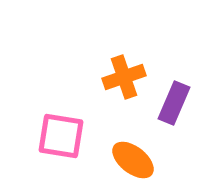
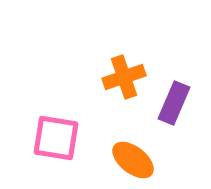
pink square: moved 5 px left, 2 px down
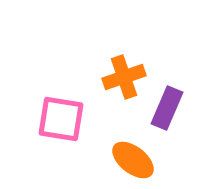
purple rectangle: moved 7 px left, 5 px down
pink square: moved 5 px right, 19 px up
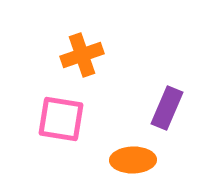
orange cross: moved 42 px left, 22 px up
orange ellipse: rotated 39 degrees counterclockwise
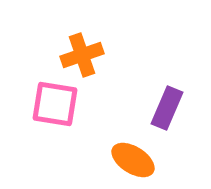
pink square: moved 6 px left, 15 px up
orange ellipse: rotated 33 degrees clockwise
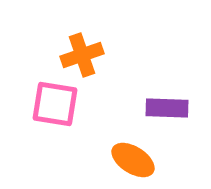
purple rectangle: rotated 69 degrees clockwise
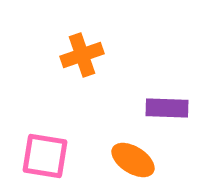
pink square: moved 10 px left, 52 px down
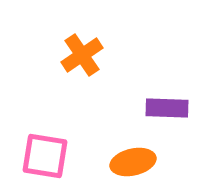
orange cross: rotated 15 degrees counterclockwise
orange ellipse: moved 2 px down; rotated 45 degrees counterclockwise
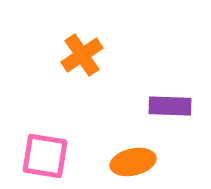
purple rectangle: moved 3 px right, 2 px up
